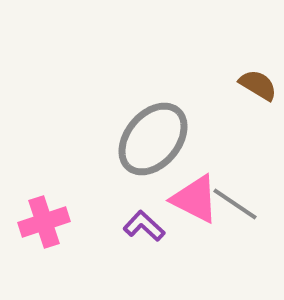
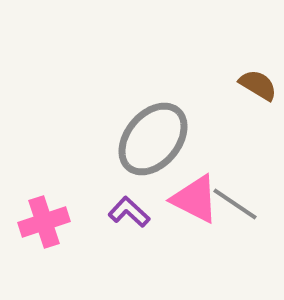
purple L-shape: moved 15 px left, 14 px up
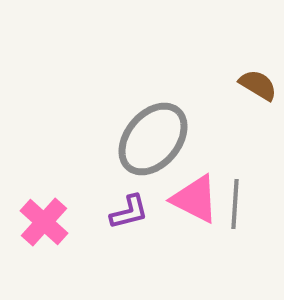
gray line: rotated 60 degrees clockwise
purple L-shape: rotated 123 degrees clockwise
pink cross: rotated 30 degrees counterclockwise
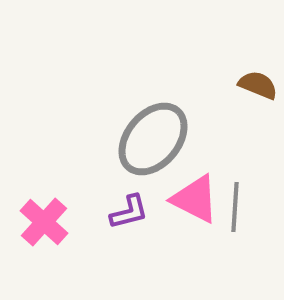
brown semicircle: rotated 9 degrees counterclockwise
gray line: moved 3 px down
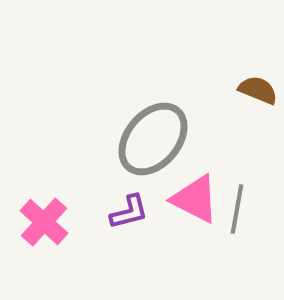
brown semicircle: moved 5 px down
gray line: moved 2 px right, 2 px down; rotated 6 degrees clockwise
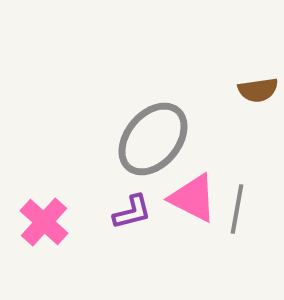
brown semicircle: rotated 150 degrees clockwise
pink triangle: moved 2 px left, 1 px up
purple L-shape: moved 3 px right
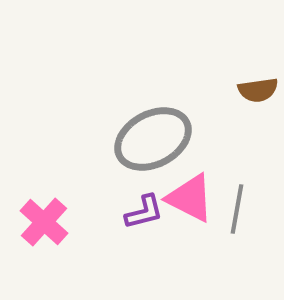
gray ellipse: rotated 22 degrees clockwise
pink triangle: moved 3 px left
purple L-shape: moved 12 px right
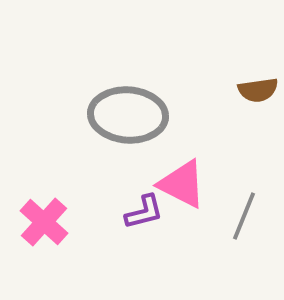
gray ellipse: moved 25 px left, 24 px up; rotated 32 degrees clockwise
pink triangle: moved 8 px left, 14 px up
gray line: moved 7 px right, 7 px down; rotated 12 degrees clockwise
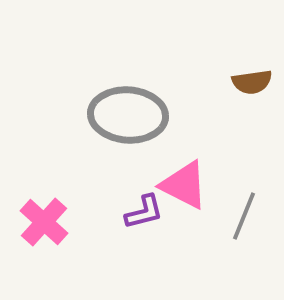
brown semicircle: moved 6 px left, 8 px up
pink triangle: moved 2 px right, 1 px down
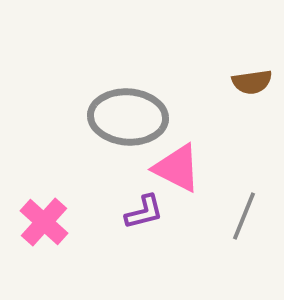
gray ellipse: moved 2 px down
pink triangle: moved 7 px left, 17 px up
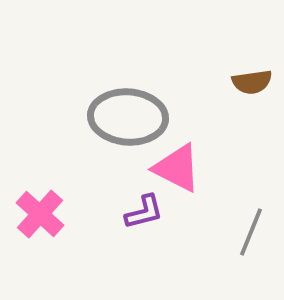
gray line: moved 7 px right, 16 px down
pink cross: moved 4 px left, 8 px up
